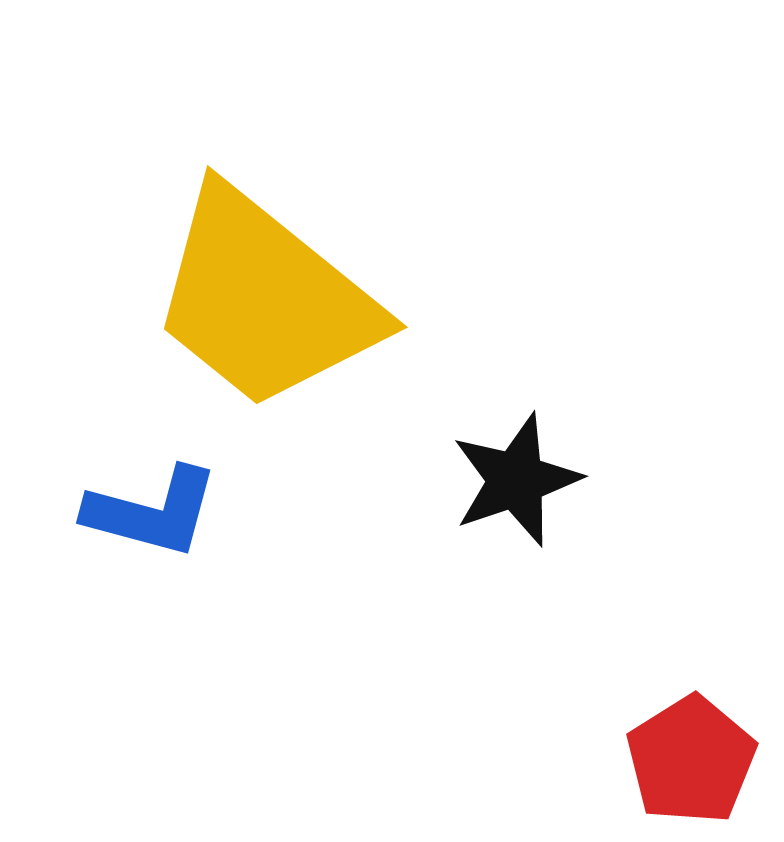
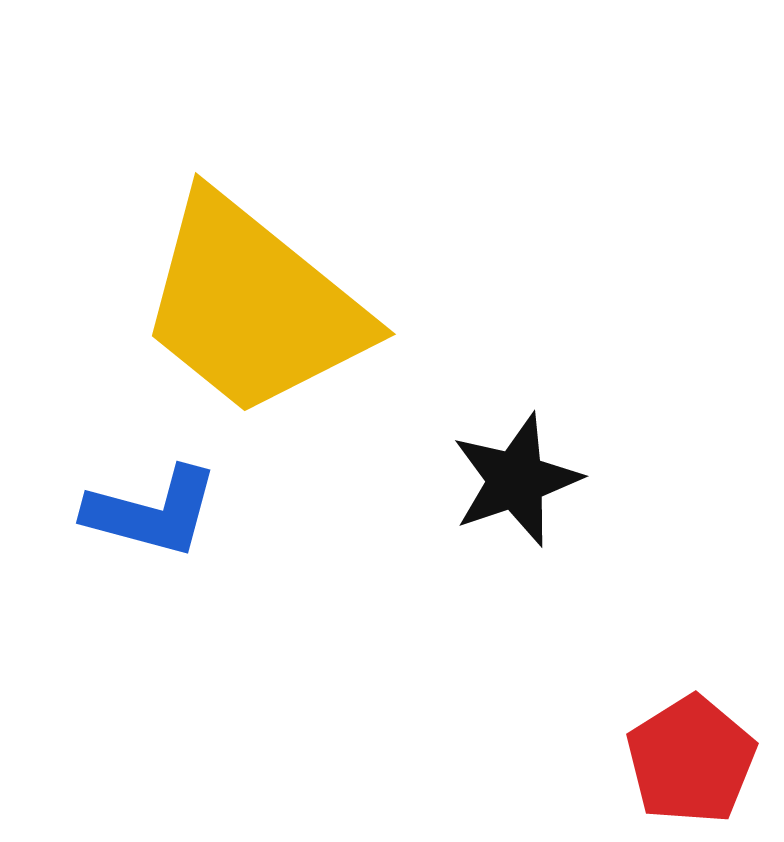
yellow trapezoid: moved 12 px left, 7 px down
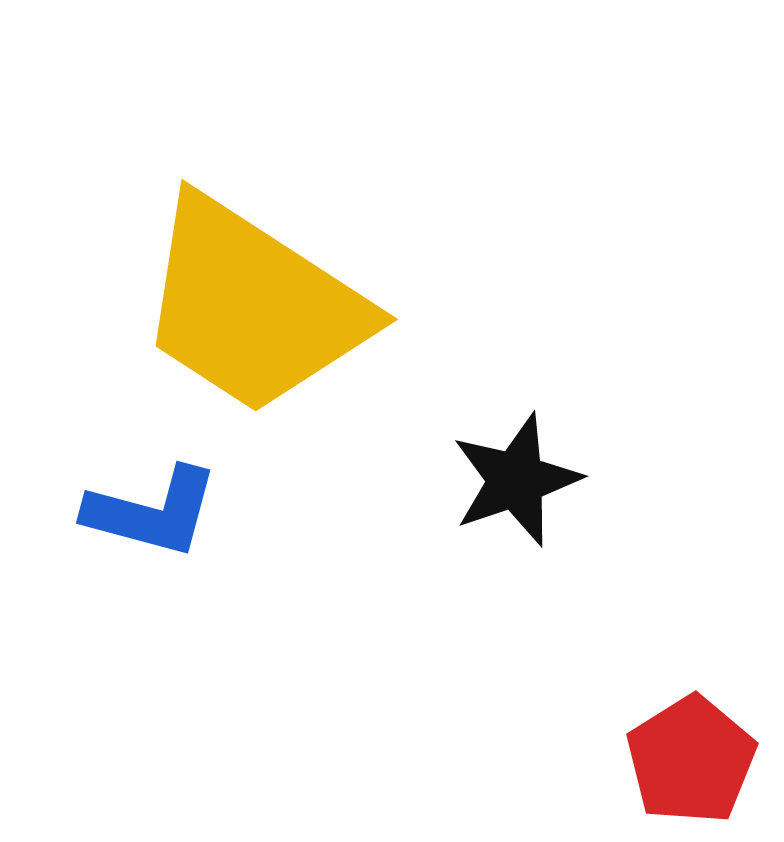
yellow trapezoid: rotated 6 degrees counterclockwise
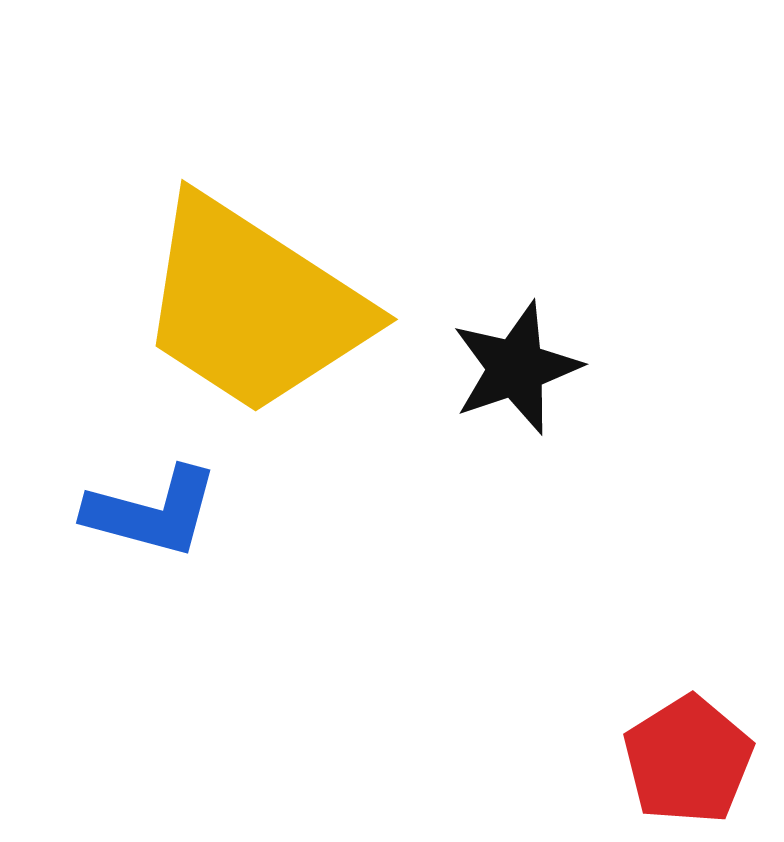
black star: moved 112 px up
red pentagon: moved 3 px left
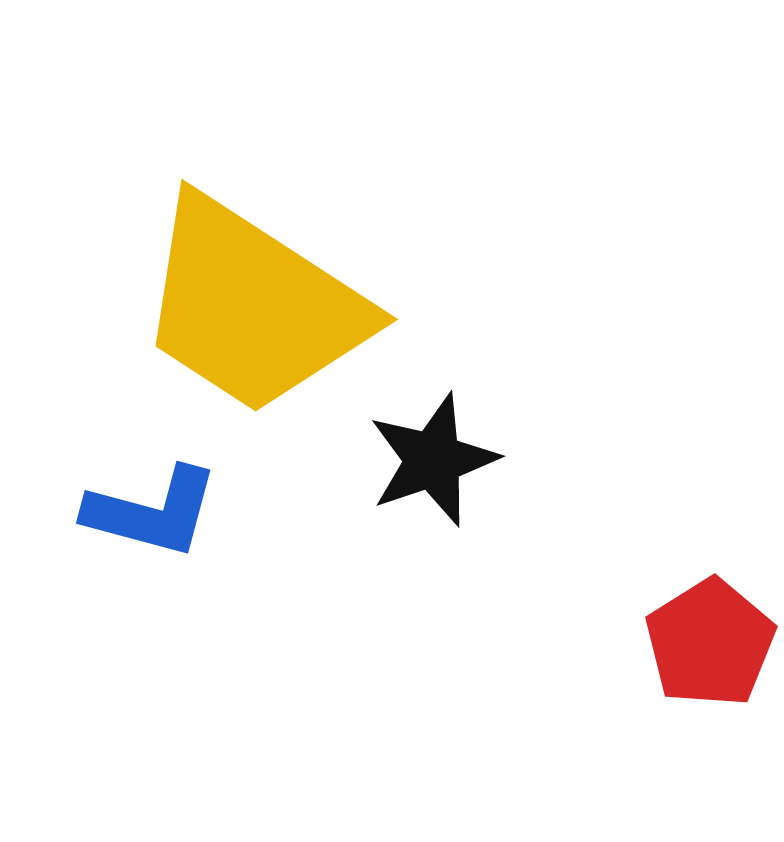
black star: moved 83 px left, 92 px down
red pentagon: moved 22 px right, 117 px up
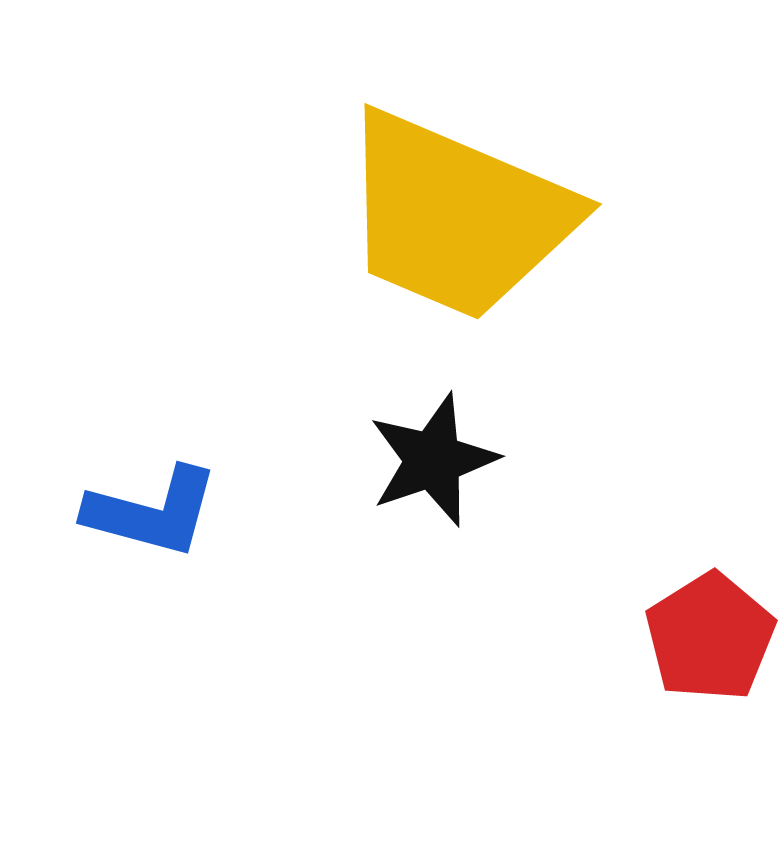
yellow trapezoid: moved 204 px right, 90 px up; rotated 10 degrees counterclockwise
red pentagon: moved 6 px up
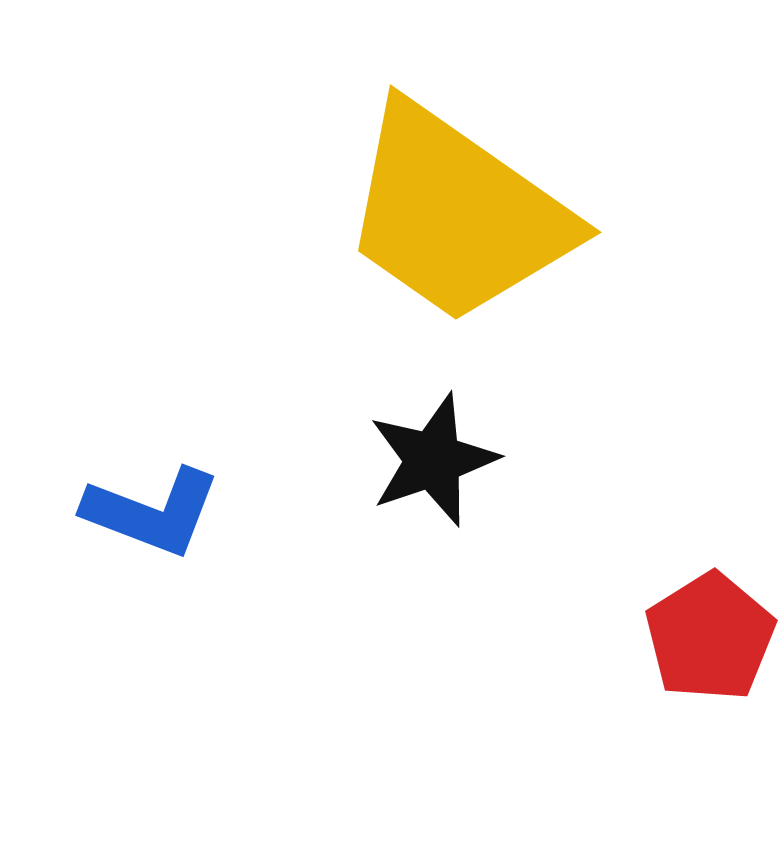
yellow trapezoid: moved 2 px up; rotated 12 degrees clockwise
blue L-shape: rotated 6 degrees clockwise
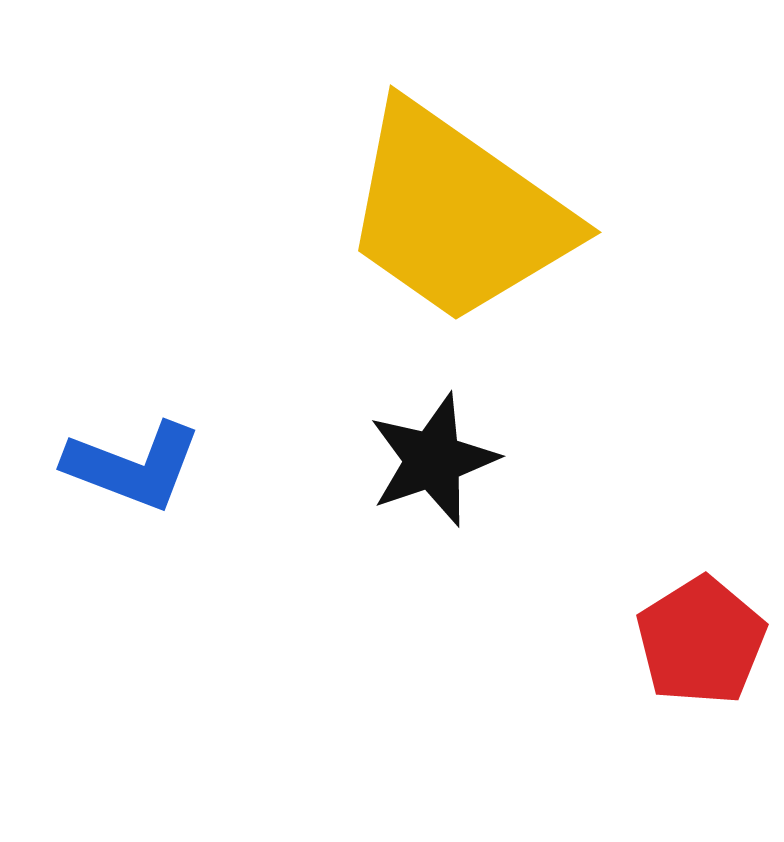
blue L-shape: moved 19 px left, 46 px up
red pentagon: moved 9 px left, 4 px down
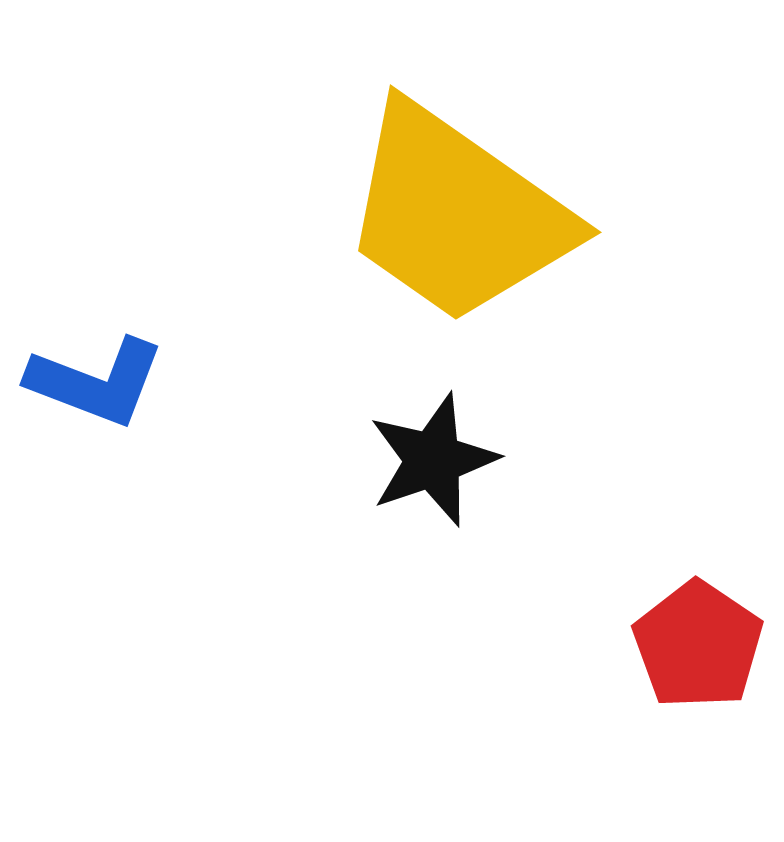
blue L-shape: moved 37 px left, 84 px up
red pentagon: moved 3 px left, 4 px down; rotated 6 degrees counterclockwise
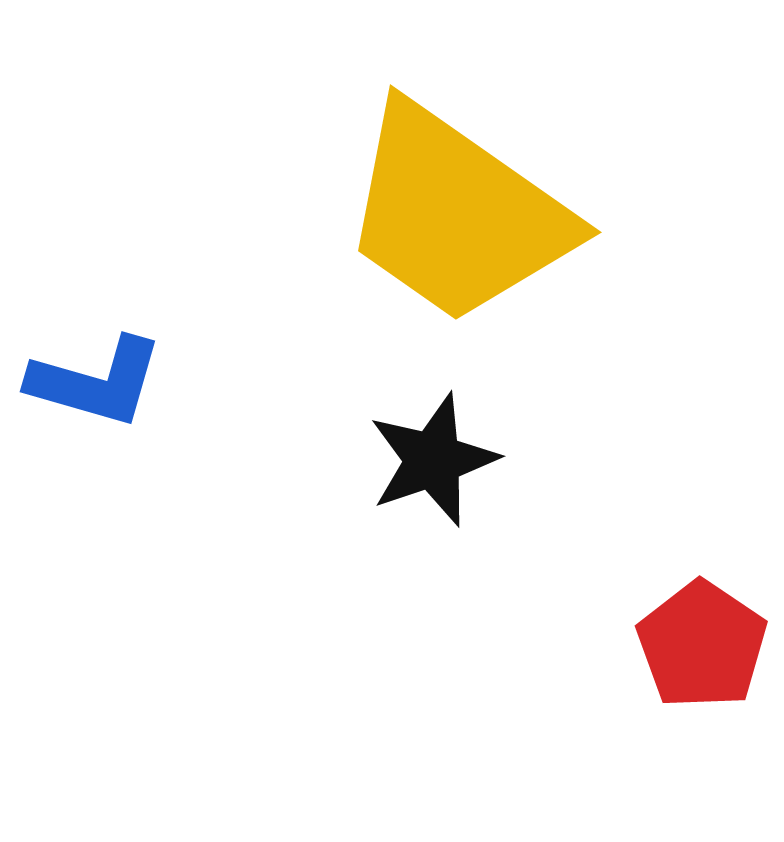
blue L-shape: rotated 5 degrees counterclockwise
red pentagon: moved 4 px right
